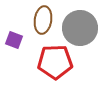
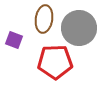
brown ellipse: moved 1 px right, 1 px up
gray circle: moved 1 px left
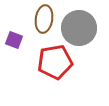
red pentagon: rotated 8 degrees counterclockwise
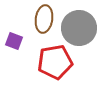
purple square: moved 1 px down
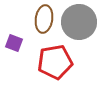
gray circle: moved 6 px up
purple square: moved 2 px down
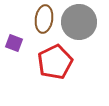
red pentagon: rotated 16 degrees counterclockwise
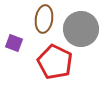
gray circle: moved 2 px right, 7 px down
red pentagon: rotated 20 degrees counterclockwise
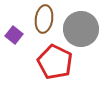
purple square: moved 8 px up; rotated 18 degrees clockwise
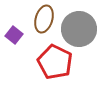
brown ellipse: rotated 8 degrees clockwise
gray circle: moved 2 px left
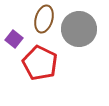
purple square: moved 4 px down
red pentagon: moved 15 px left, 1 px down
